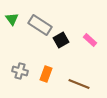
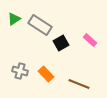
green triangle: moved 2 px right; rotated 32 degrees clockwise
black square: moved 3 px down
orange rectangle: rotated 63 degrees counterclockwise
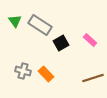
green triangle: moved 1 px right, 2 px down; rotated 32 degrees counterclockwise
gray cross: moved 3 px right
brown line: moved 14 px right, 6 px up; rotated 40 degrees counterclockwise
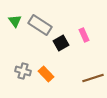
pink rectangle: moved 6 px left, 5 px up; rotated 24 degrees clockwise
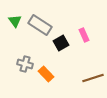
gray cross: moved 2 px right, 7 px up
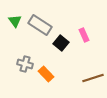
black square: rotated 21 degrees counterclockwise
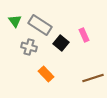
gray cross: moved 4 px right, 17 px up
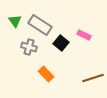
pink rectangle: rotated 40 degrees counterclockwise
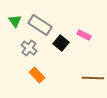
gray cross: moved 1 px down; rotated 21 degrees clockwise
orange rectangle: moved 9 px left, 1 px down
brown line: rotated 20 degrees clockwise
